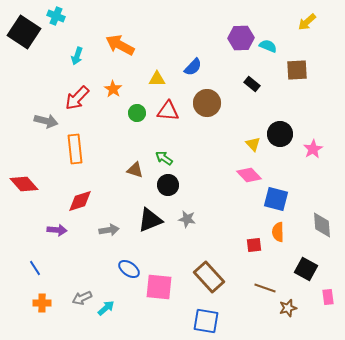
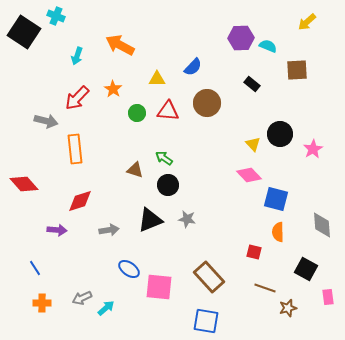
red square at (254, 245): moved 7 px down; rotated 21 degrees clockwise
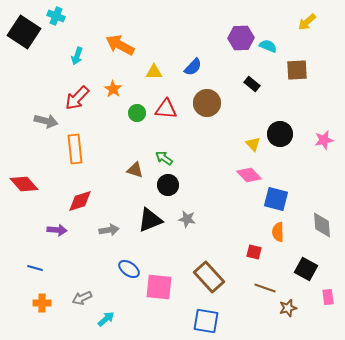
yellow triangle at (157, 79): moved 3 px left, 7 px up
red triangle at (168, 111): moved 2 px left, 2 px up
pink star at (313, 149): moved 11 px right, 9 px up; rotated 18 degrees clockwise
blue line at (35, 268): rotated 42 degrees counterclockwise
cyan arrow at (106, 308): moved 11 px down
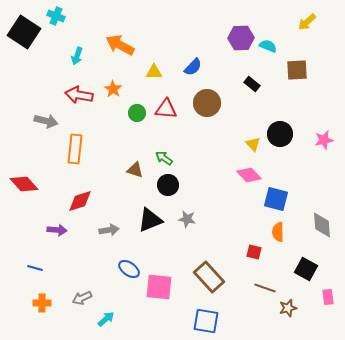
red arrow at (77, 98): moved 2 px right, 3 px up; rotated 56 degrees clockwise
orange rectangle at (75, 149): rotated 12 degrees clockwise
